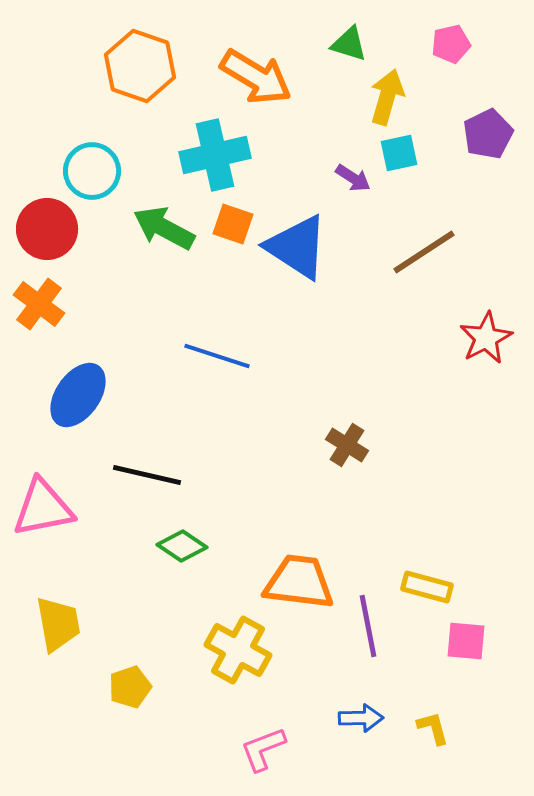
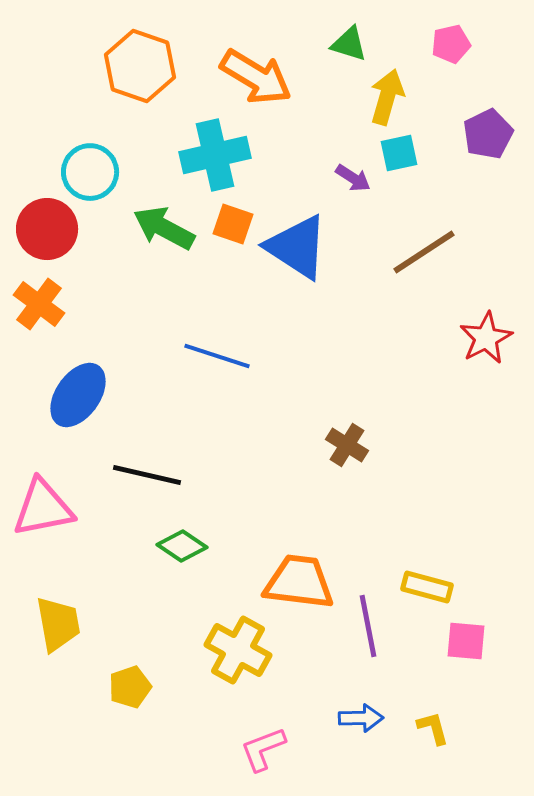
cyan circle: moved 2 px left, 1 px down
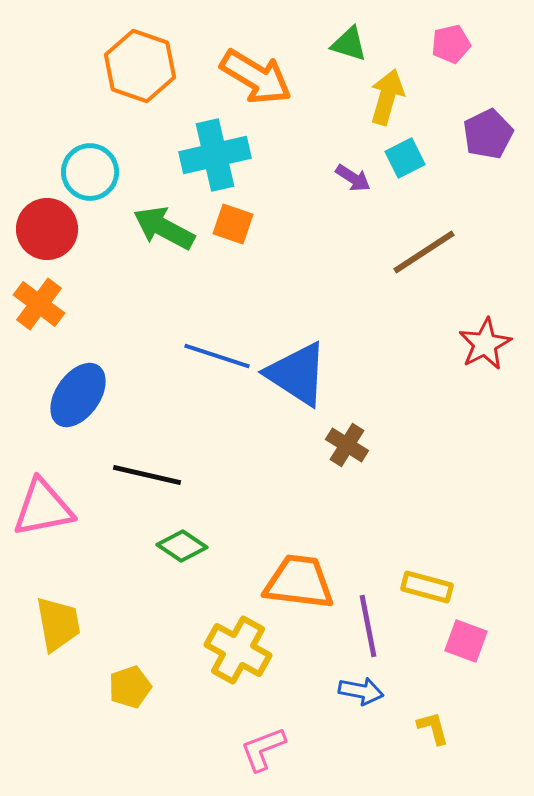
cyan square: moved 6 px right, 5 px down; rotated 15 degrees counterclockwise
blue triangle: moved 127 px down
red star: moved 1 px left, 6 px down
pink square: rotated 15 degrees clockwise
blue arrow: moved 27 px up; rotated 12 degrees clockwise
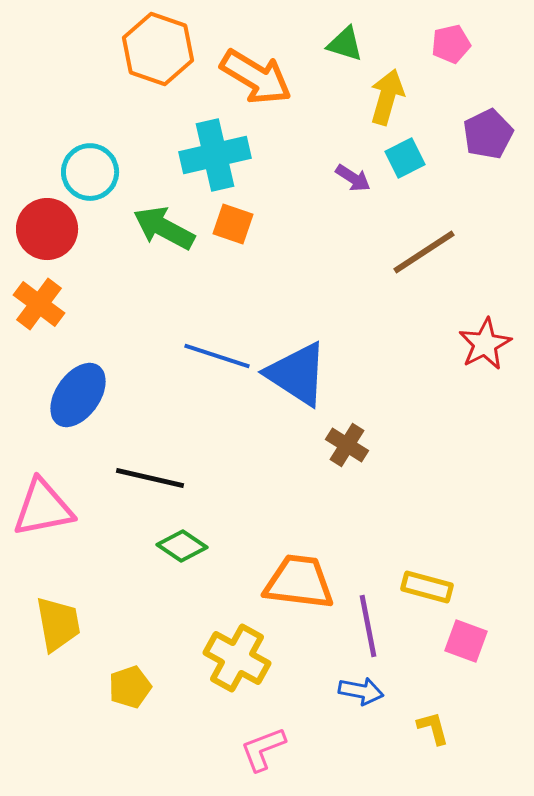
green triangle: moved 4 px left
orange hexagon: moved 18 px right, 17 px up
black line: moved 3 px right, 3 px down
yellow cross: moved 1 px left, 8 px down
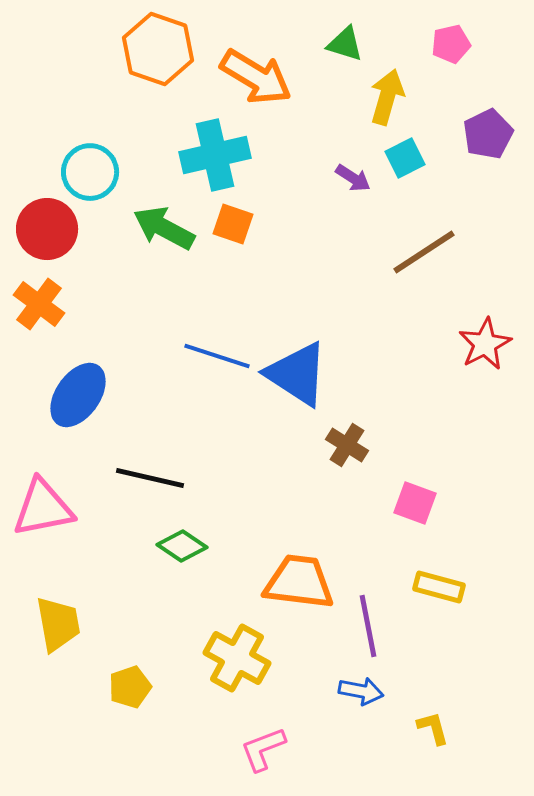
yellow rectangle: moved 12 px right
pink square: moved 51 px left, 138 px up
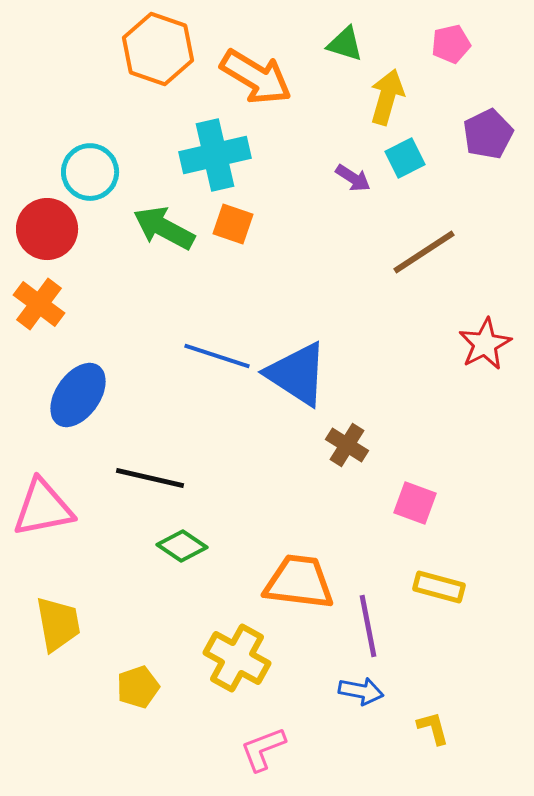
yellow pentagon: moved 8 px right
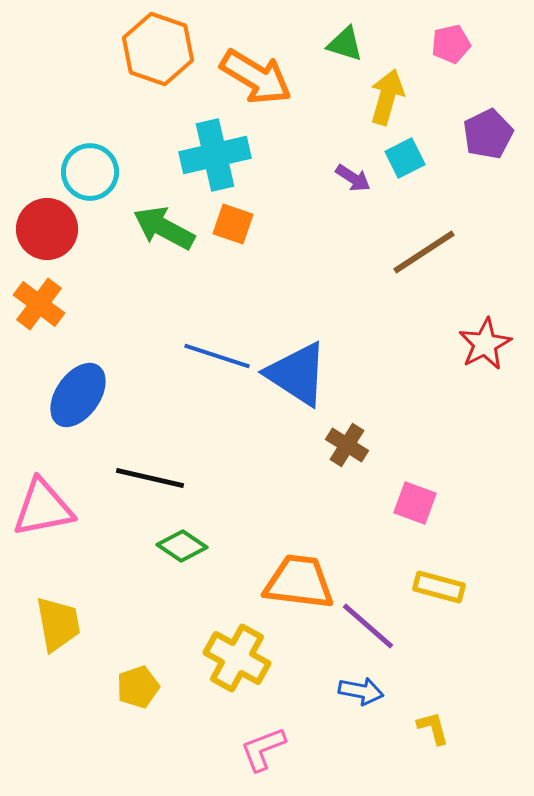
purple line: rotated 38 degrees counterclockwise
